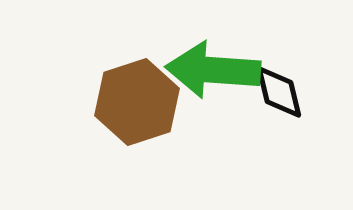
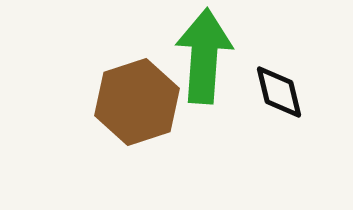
green arrow: moved 9 px left, 14 px up; rotated 90 degrees clockwise
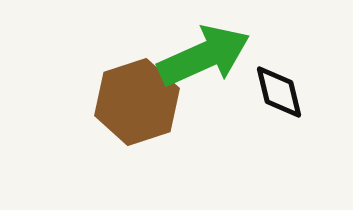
green arrow: rotated 62 degrees clockwise
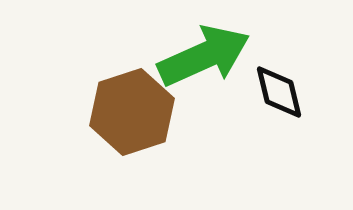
brown hexagon: moved 5 px left, 10 px down
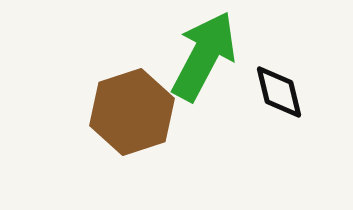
green arrow: rotated 38 degrees counterclockwise
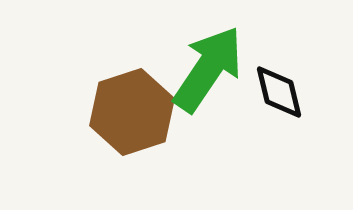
green arrow: moved 4 px right, 13 px down; rotated 6 degrees clockwise
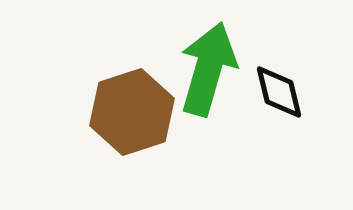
green arrow: rotated 18 degrees counterclockwise
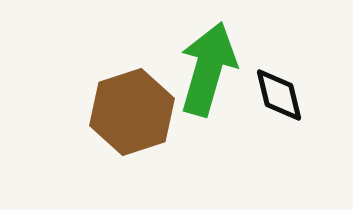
black diamond: moved 3 px down
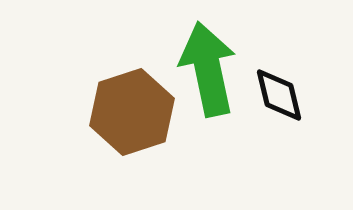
green arrow: rotated 28 degrees counterclockwise
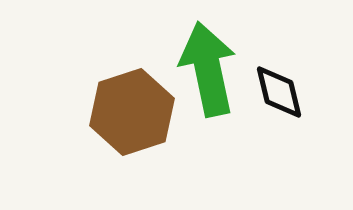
black diamond: moved 3 px up
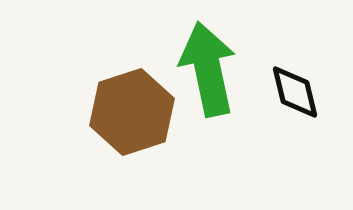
black diamond: moved 16 px right
